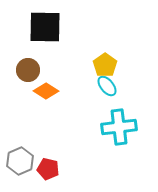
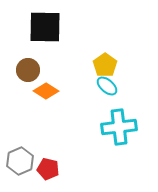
cyan ellipse: rotated 10 degrees counterclockwise
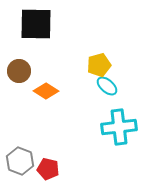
black square: moved 9 px left, 3 px up
yellow pentagon: moved 6 px left; rotated 20 degrees clockwise
brown circle: moved 9 px left, 1 px down
gray hexagon: rotated 16 degrees counterclockwise
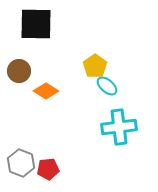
yellow pentagon: moved 4 px left, 1 px down; rotated 20 degrees counterclockwise
gray hexagon: moved 1 px right, 2 px down
red pentagon: rotated 20 degrees counterclockwise
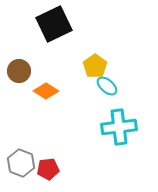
black square: moved 18 px right; rotated 27 degrees counterclockwise
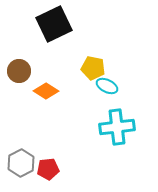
yellow pentagon: moved 2 px left, 2 px down; rotated 25 degrees counterclockwise
cyan ellipse: rotated 15 degrees counterclockwise
cyan cross: moved 2 px left
gray hexagon: rotated 12 degrees clockwise
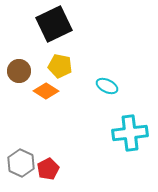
yellow pentagon: moved 33 px left, 2 px up
cyan cross: moved 13 px right, 6 px down
gray hexagon: rotated 8 degrees counterclockwise
red pentagon: rotated 20 degrees counterclockwise
